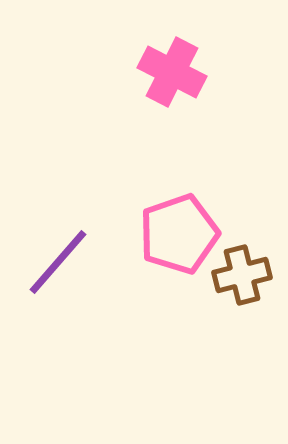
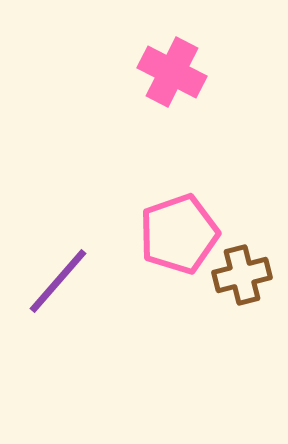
purple line: moved 19 px down
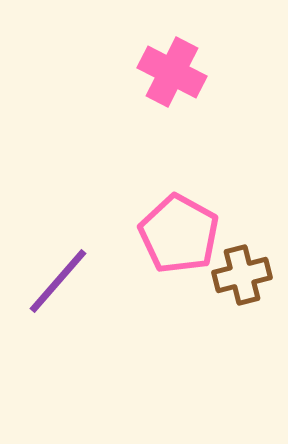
pink pentagon: rotated 24 degrees counterclockwise
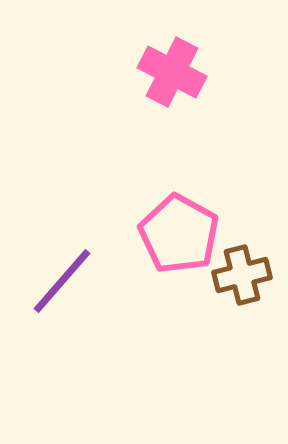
purple line: moved 4 px right
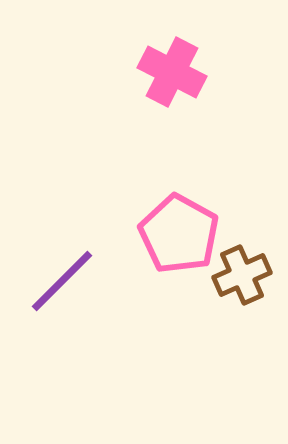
brown cross: rotated 10 degrees counterclockwise
purple line: rotated 4 degrees clockwise
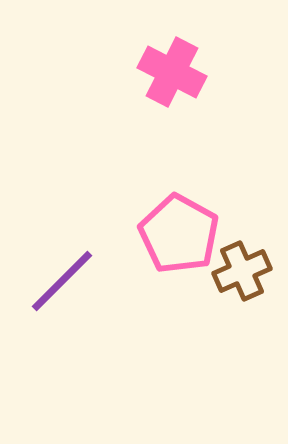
brown cross: moved 4 px up
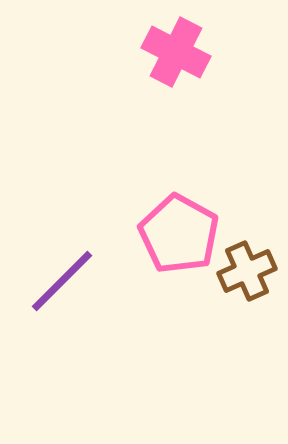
pink cross: moved 4 px right, 20 px up
brown cross: moved 5 px right
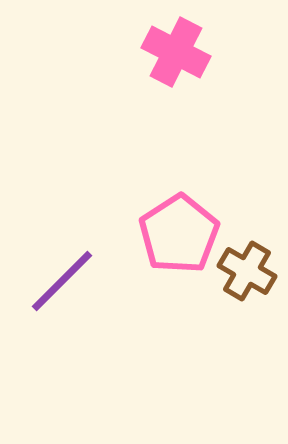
pink pentagon: rotated 10 degrees clockwise
brown cross: rotated 36 degrees counterclockwise
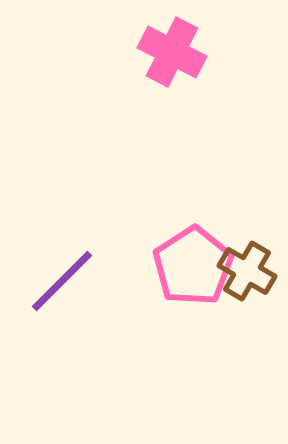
pink cross: moved 4 px left
pink pentagon: moved 14 px right, 32 px down
